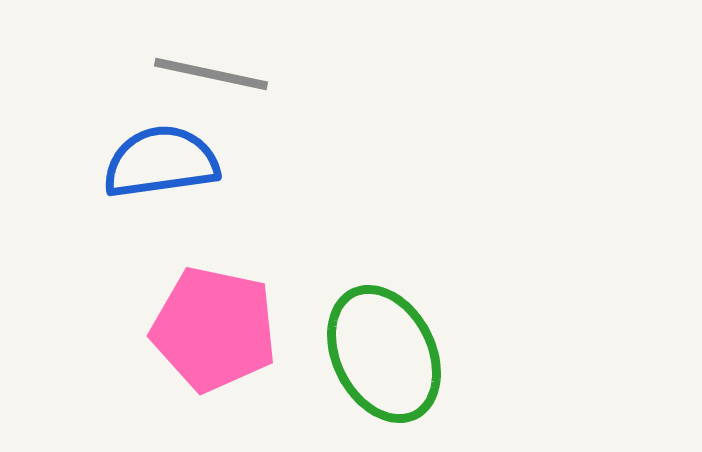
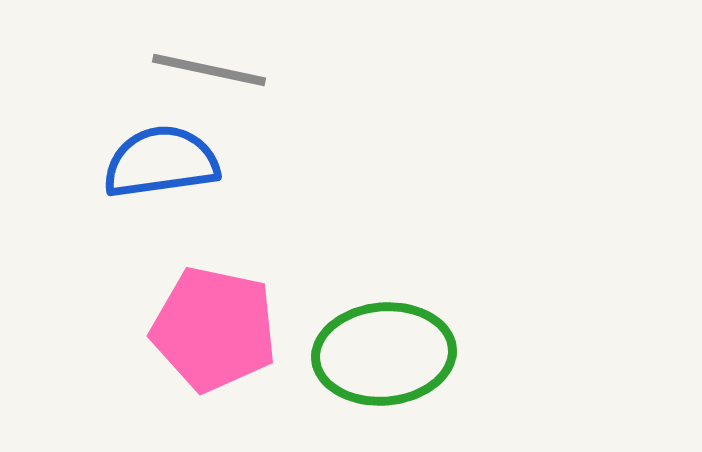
gray line: moved 2 px left, 4 px up
green ellipse: rotated 68 degrees counterclockwise
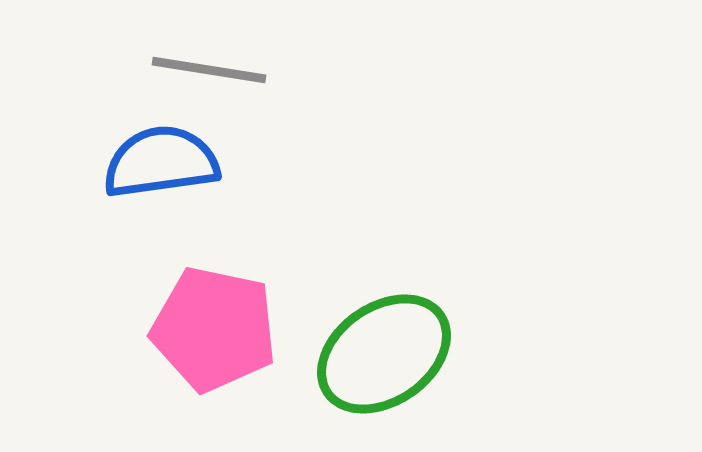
gray line: rotated 3 degrees counterclockwise
green ellipse: rotated 30 degrees counterclockwise
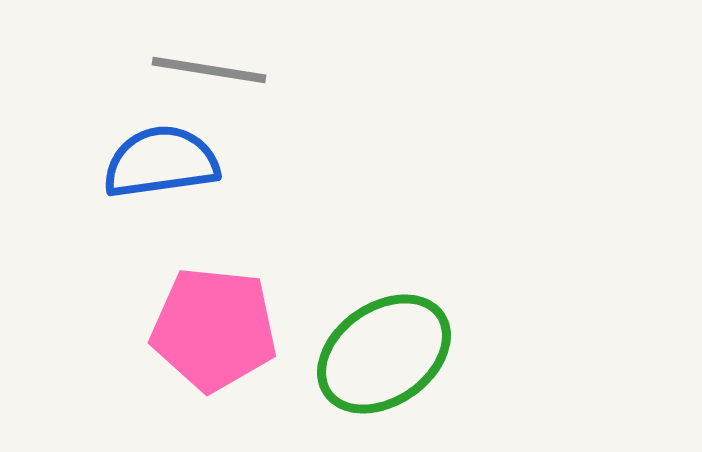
pink pentagon: rotated 6 degrees counterclockwise
